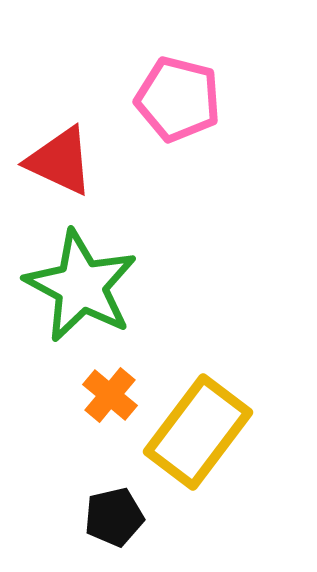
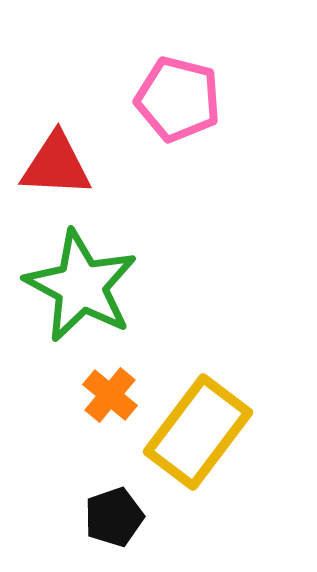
red triangle: moved 4 px left, 4 px down; rotated 22 degrees counterclockwise
black pentagon: rotated 6 degrees counterclockwise
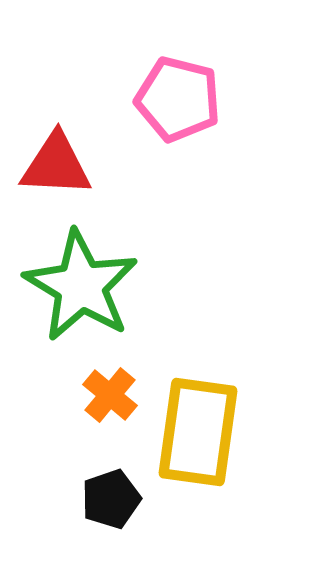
green star: rotated 3 degrees clockwise
yellow rectangle: rotated 29 degrees counterclockwise
black pentagon: moved 3 px left, 18 px up
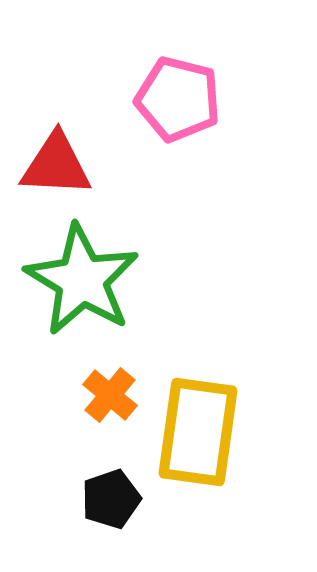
green star: moved 1 px right, 6 px up
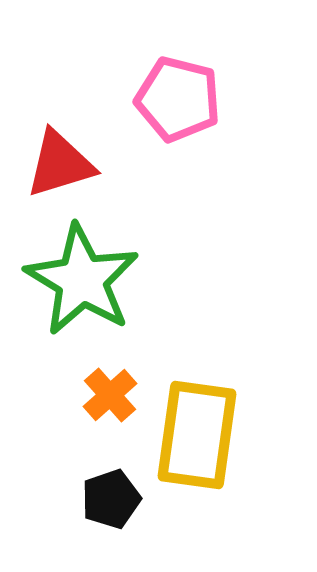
red triangle: moved 4 px right, 1 px up; rotated 20 degrees counterclockwise
orange cross: rotated 8 degrees clockwise
yellow rectangle: moved 1 px left, 3 px down
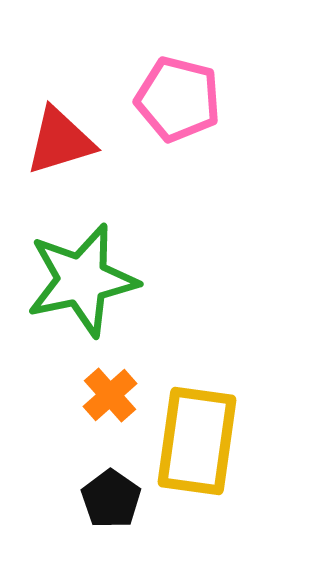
red triangle: moved 23 px up
green star: rotated 29 degrees clockwise
yellow rectangle: moved 6 px down
black pentagon: rotated 18 degrees counterclockwise
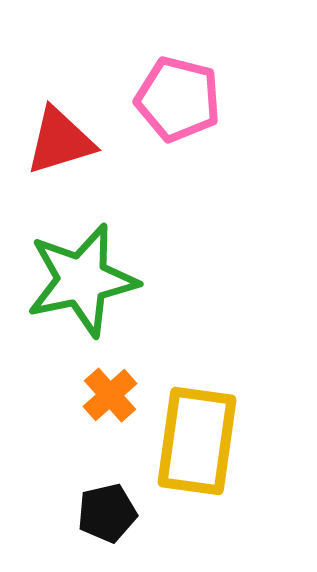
black pentagon: moved 4 px left, 14 px down; rotated 24 degrees clockwise
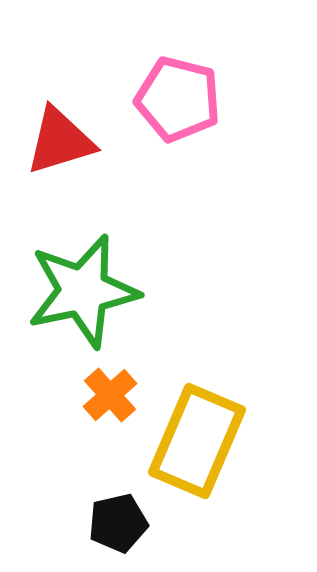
green star: moved 1 px right, 11 px down
yellow rectangle: rotated 15 degrees clockwise
black pentagon: moved 11 px right, 10 px down
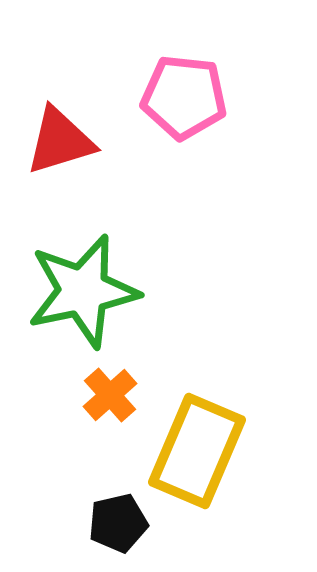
pink pentagon: moved 6 px right, 2 px up; rotated 8 degrees counterclockwise
yellow rectangle: moved 10 px down
